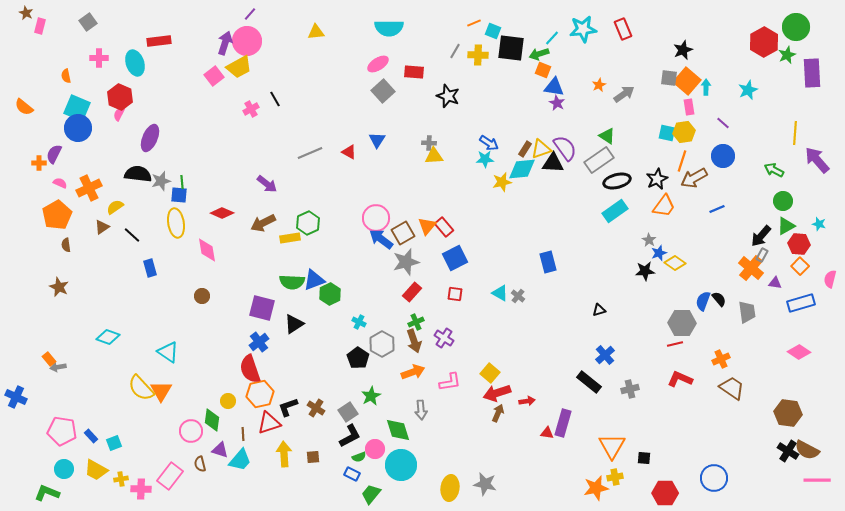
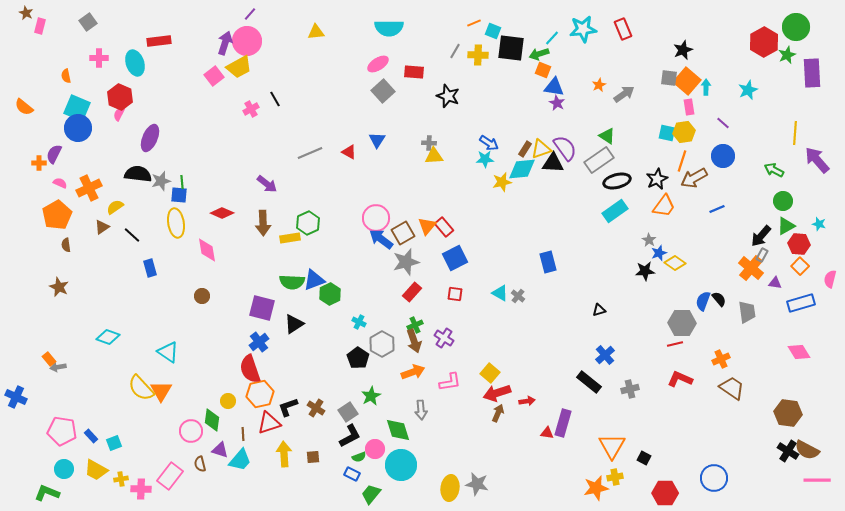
brown arrow at (263, 223): rotated 65 degrees counterclockwise
green cross at (416, 322): moved 1 px left, 3 px down
pink diamond at (799, 352): rotated 25 degrees clockwise
black square at (644, 458): rotated 24 degrees clockwise
gray star at (485, 484): moved 8 px left
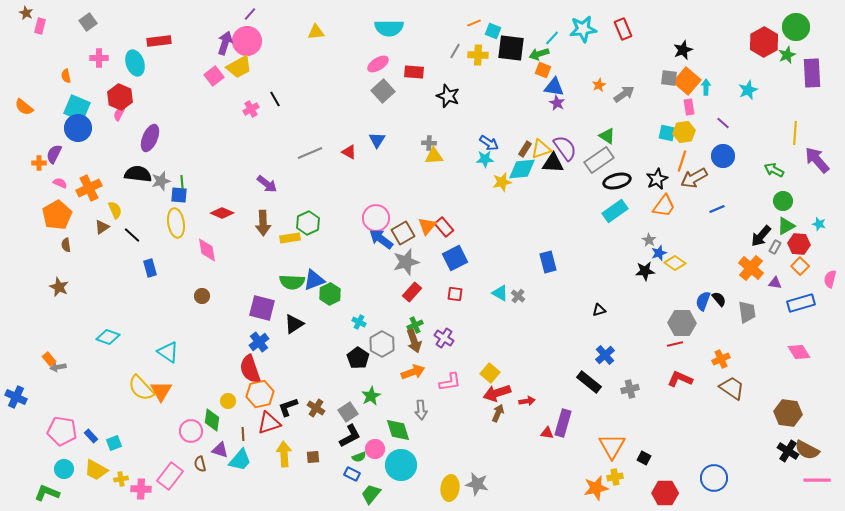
yellow semicircle at (115, 207): moved 3 px down; rotated 102 degrees clockwise
gray rectangle at (762, 255): moved 13 px right, 8 px up
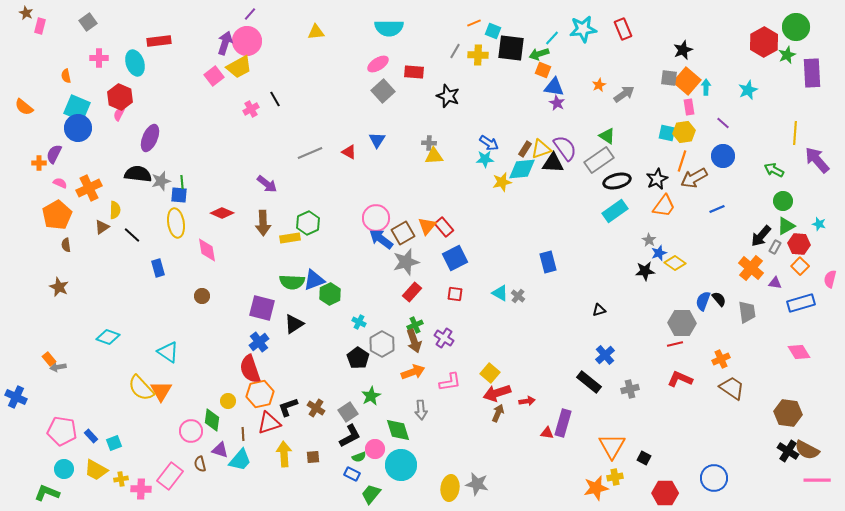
yellow semicircle at (115, 210): rotated 24 degrees clockwise
blue rectangle at (150, 268): moved 8 px right
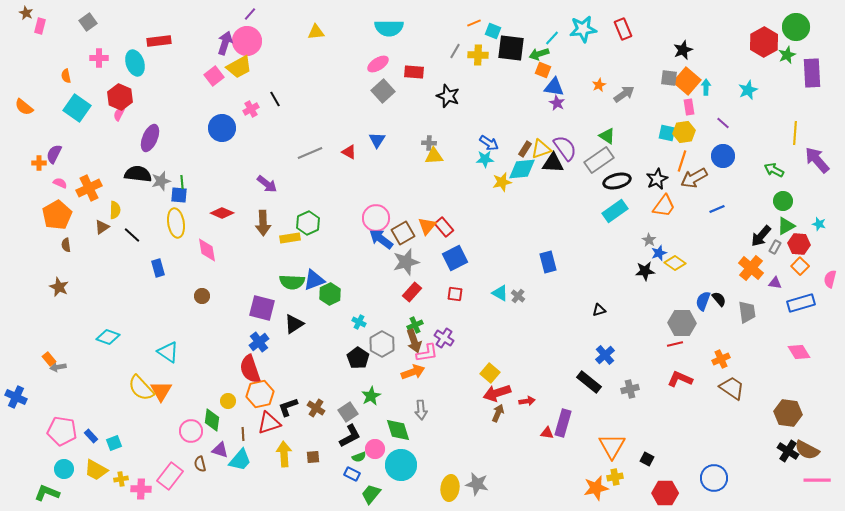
cyan square at (77, 108): rotated 12 degrees clockwise
blue circle at (78, 128): moved 144 px right
pink L-shape at (450, 382): moved 23 px left, 29 px up
black square at (644, 458): moved 3 px right, 1 px down
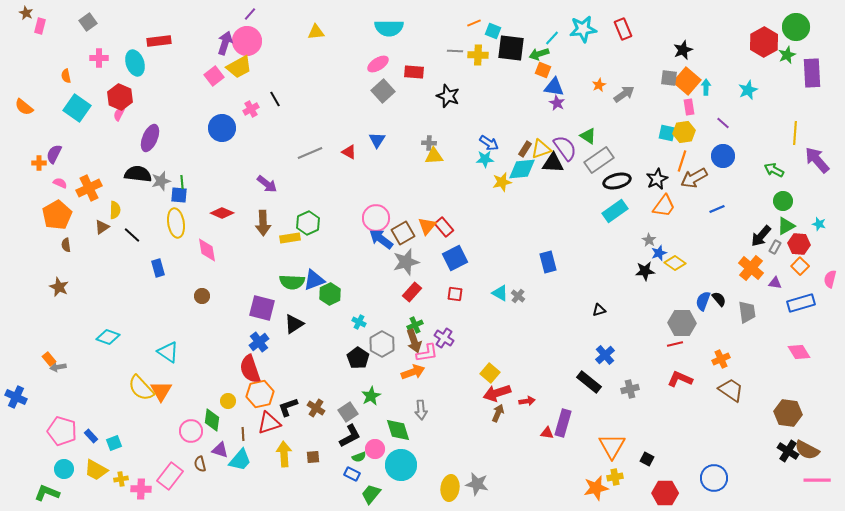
gray line at (455, 51): rotated 63 degrees clockwise
green triangle at (607, 136): moved 19 px left
brown trapezoid at (732, 388): moved 1 px left, 2 px down
pink pentagon at (62, 431): rotated 8 degrees clockwise
